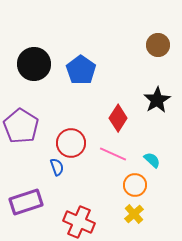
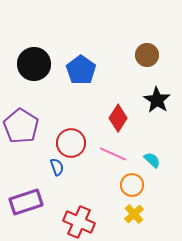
brown circle: moved 11 px left, 10 px down
black star: rotated 8 degrees counterclockwise
orange circle: moved 3 px left
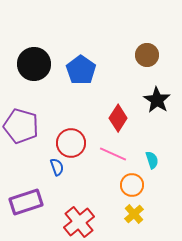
purple pentagon: rotated 16 degrees counterclockwise
cyan semicircle: rotated 30 degrees clockwise
red cross: rotated 28 degrees clockwise
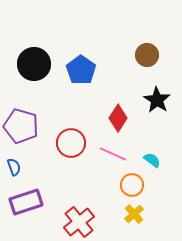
cyan semicircle: rotated 36 degrees counterclockwise
blue semicircle: moved 43 px left
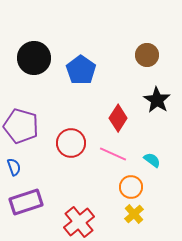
black circle: moved 6 px up
orange circle: moved 1 px left, 2 px down
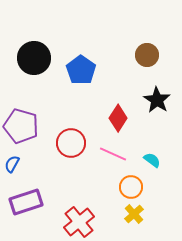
blue semicircle: moved 2 px left, 3 px up; rotated 132 degrees counterclockwise
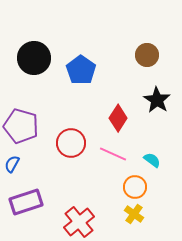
orange circle: moved 4 px right
yellow cross: rotated 12 degrees counterclockwise
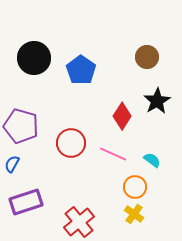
brown circle: moved 2 px down
black star: moved 1 px down; rotated 8 degrees clockwise
red diamond: moved 4 px right, 2 px up
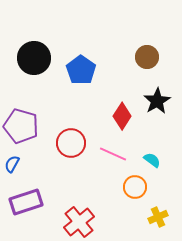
yellow cross: moved 24 px right, 3 px down; rotated 30 degrees clockwise
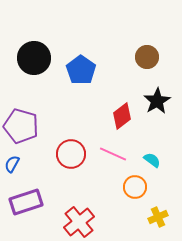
red diamond: rotated 20 degrees clockwise
red circle: moved 11 px down
